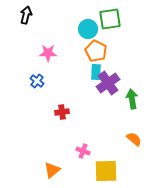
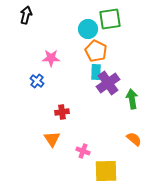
pink star: moved 3 px right, 5 px down
orange triangle: moved 31 px up; rotated 24 degrees counterclockwise
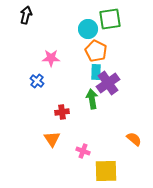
green arrow: moved 40 px left
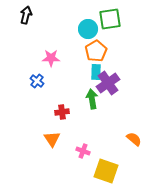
orange pentagon: rotated 15 degrees clockwise
yellow square: rotated 20 degrees clockwise
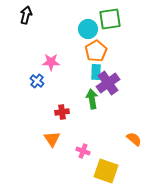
pink star: moved 4 px down
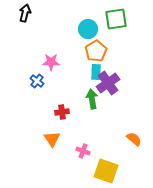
black arrow: moved 1 px left, 2 px up
green square: moved 6 px right
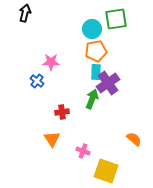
cyan circle: moved 4 px right
orange pentagon: rotated 20 degrees clockwise
green arrow: rotated 30 degrees clockwise
